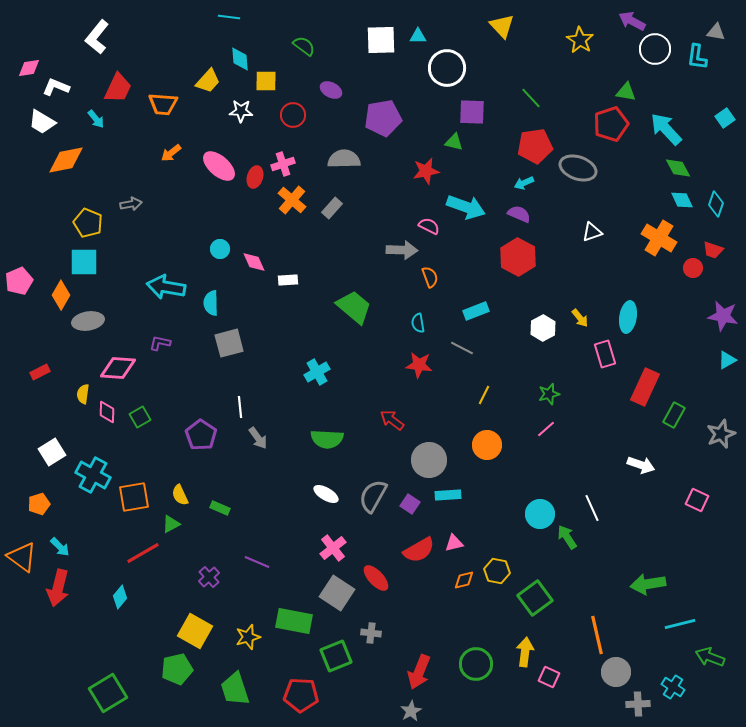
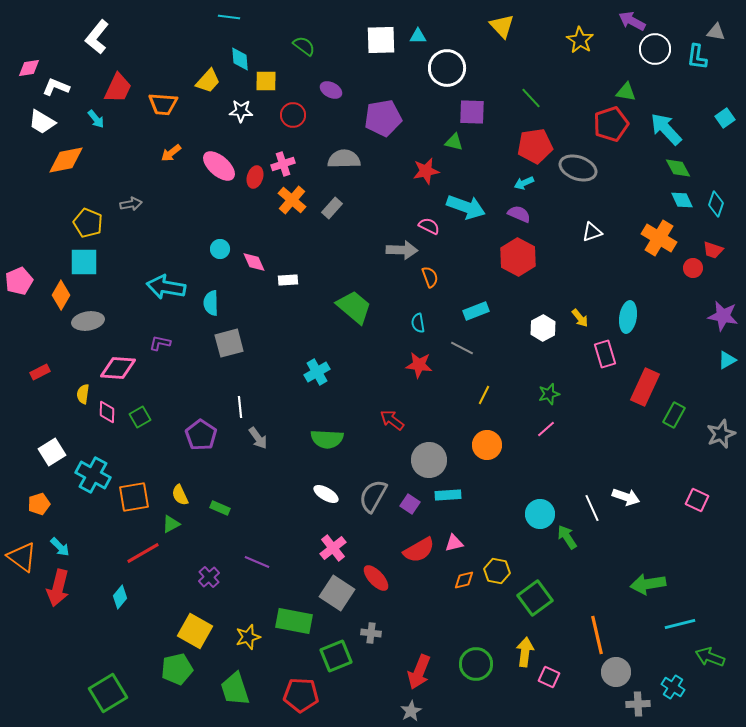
white arrow at (641, 465): moved 15 px left, 32 px down
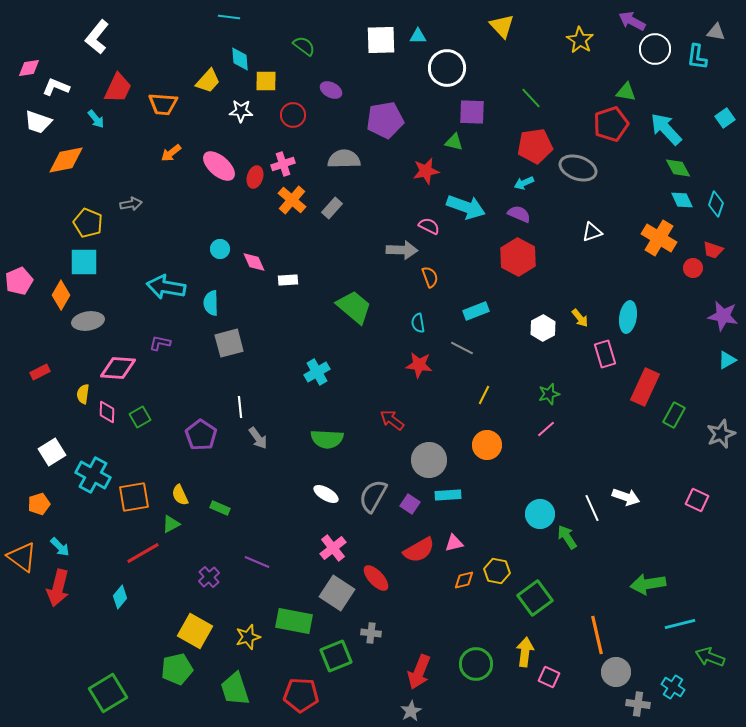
purple pentagon at (383, 118): moved 2 px right, 2 px down
white trapezoid at (42, 122): moved 4 px left; rotated 12 degrees counterclockwise
gray cross at (638, 704): rotated 10 degrees clockwise
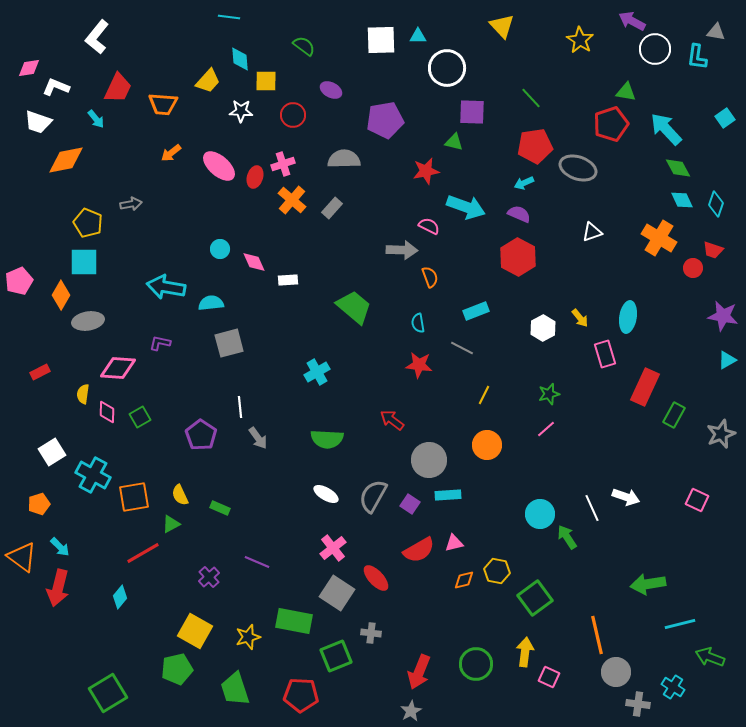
cyan semicircle at (211, 303): rotated 85 degrees clockwise
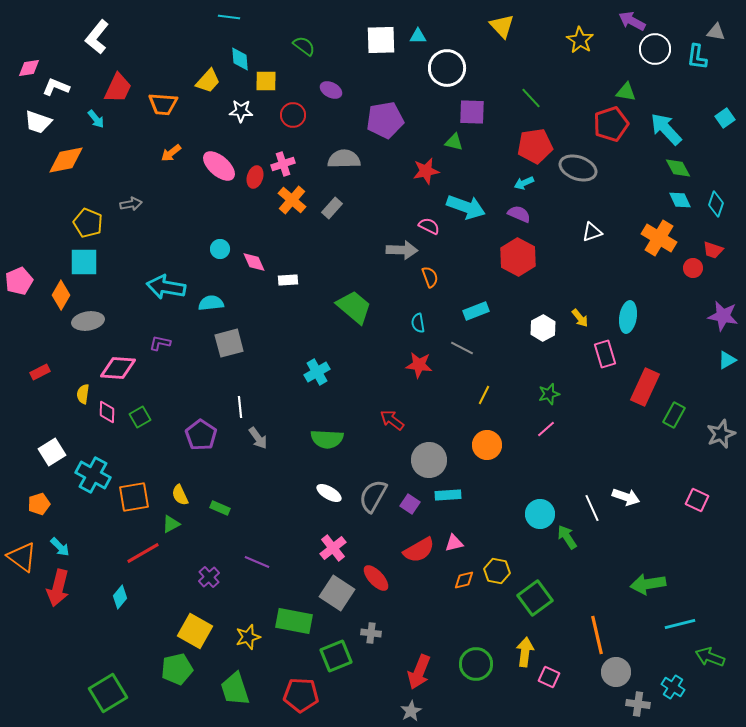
cyan diamond at (682, 200): moved 2 px left
white ellipse at (326, 494): moved 3 px right, 1 px up
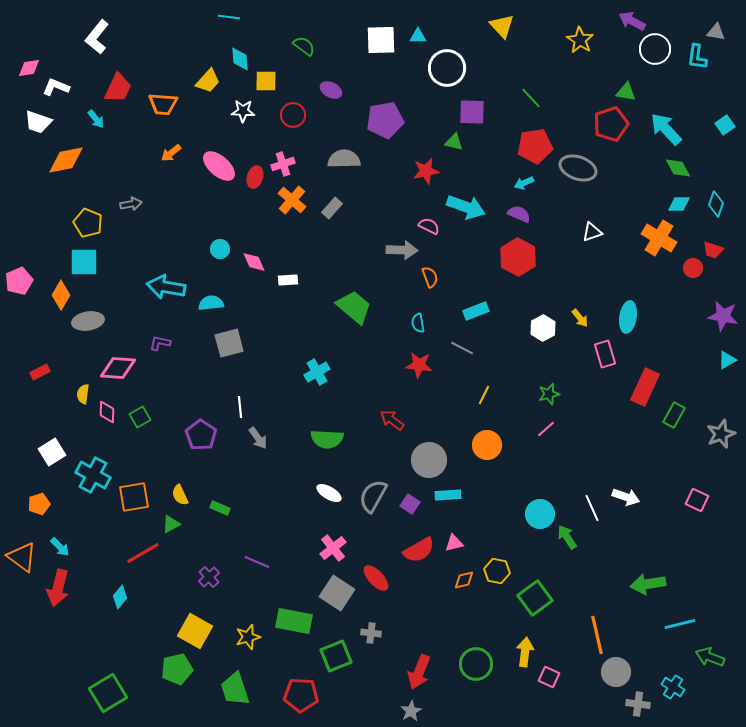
white star at (241, 111): moved 2 px right
cyan square at (725, 118): moved 7 px down
cyan diamond at (680, 200): moved 1 px left, 4 px down; rotated 65 degrees counterclockwise
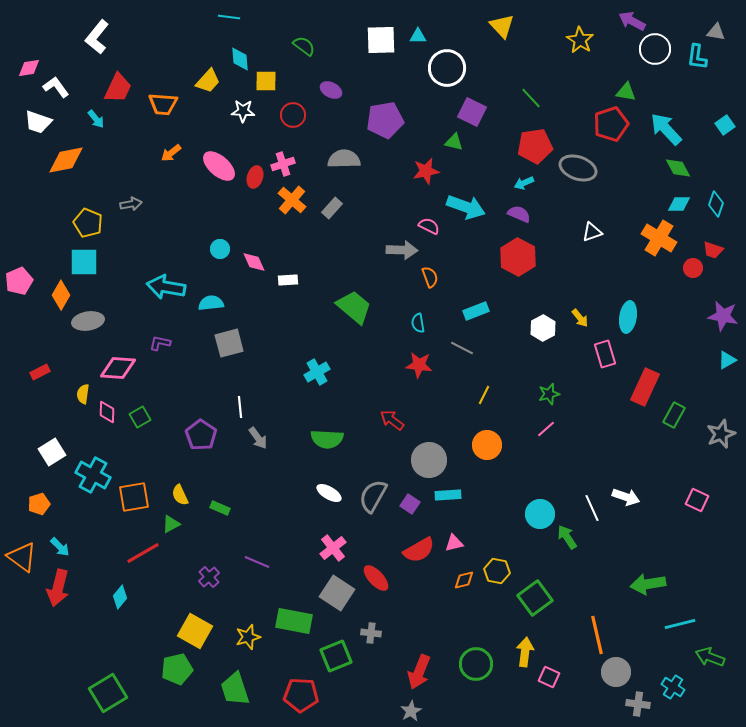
white L-shape at (56, 87): rotated 32 degrees clockwise
purple square at (472, 112): rotated 24 degrees clockwise
